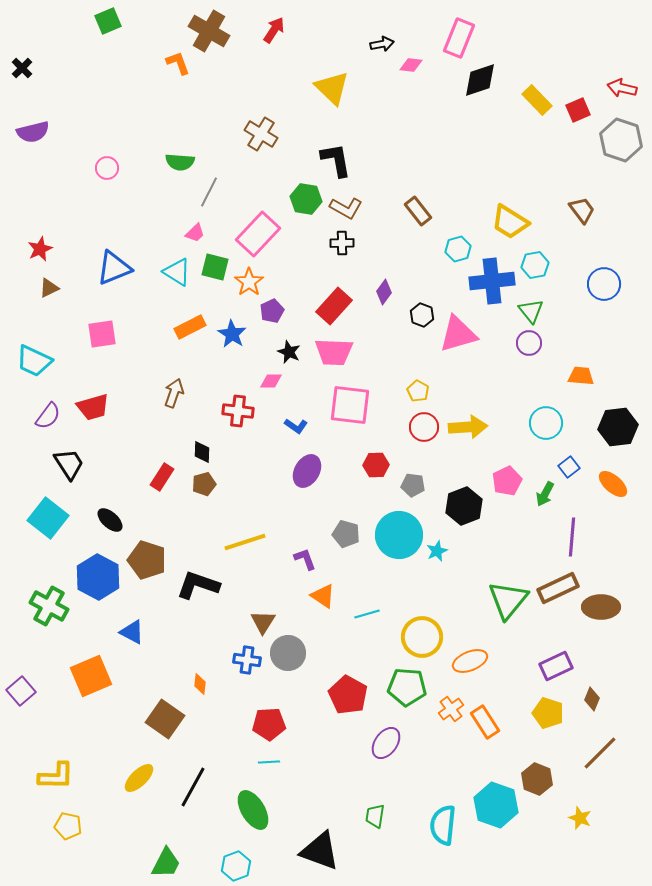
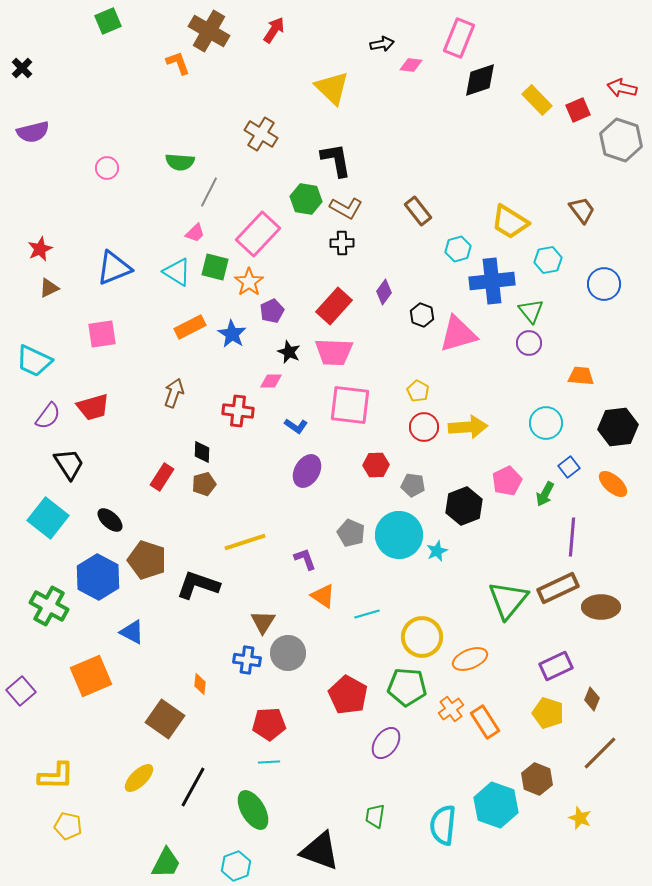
cyan hexagon at (535, 265): moved 13 px right, 5 px up
gray pentagon at (346, 534): moved 5 px right, 1 px up; rotated 8 degrees clockwise
orange ellipse at (470, 661): moved 2 px up
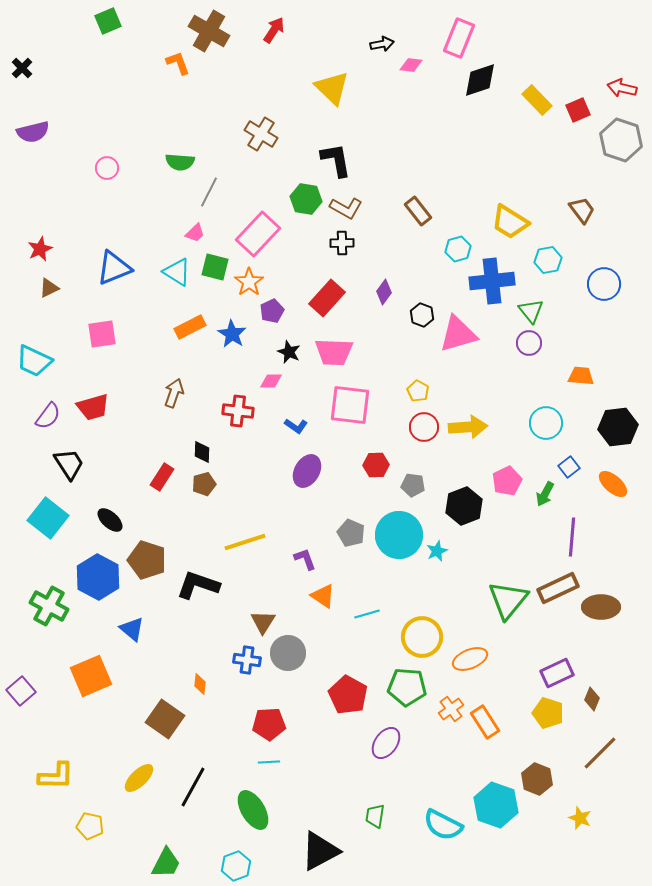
red rectangle at (334, 306): moved 7 px left, 8 px up
blue triangle at (132, 632): moved 3 px up; rotated 12 degrees clockwise
purple rectangle at (556, 666): moved 1 px right, 7 px down
cyan semicircle at (443, 825): rotated 69 degrees counterclockwise
yellow pentagon at (68, 826): moved 22 px right
black triangle at (320, 851): rotated 48 degrees counterclockwise
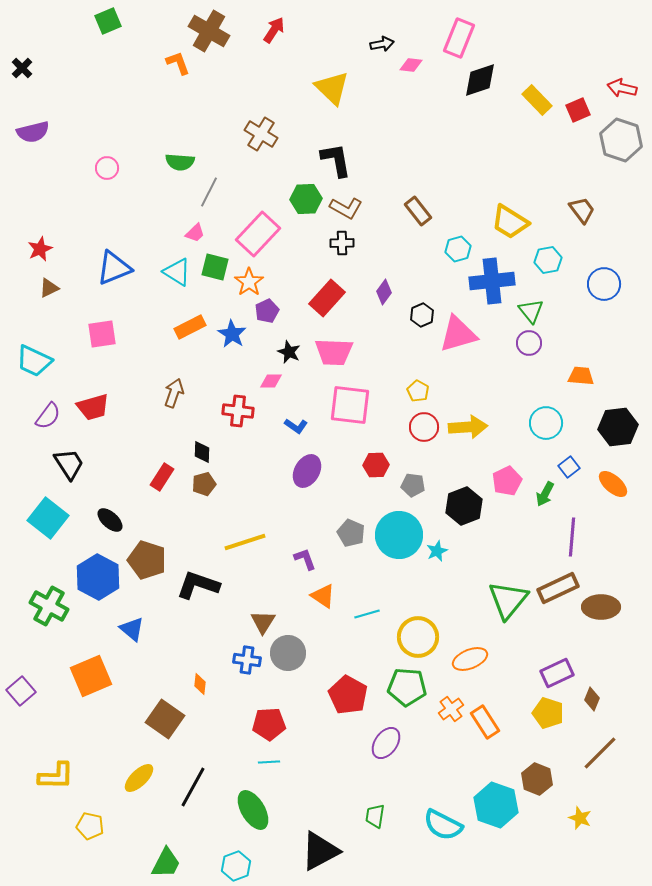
green hexagon at (306, 199): rotated 12 degrees counterclockwise
purple pentagon at (272, 311): moved 5 px left
black hexagon at (422, 315): rotated 15 degrees clockwise
yellow circle at (422, 637): moved 4 px left
